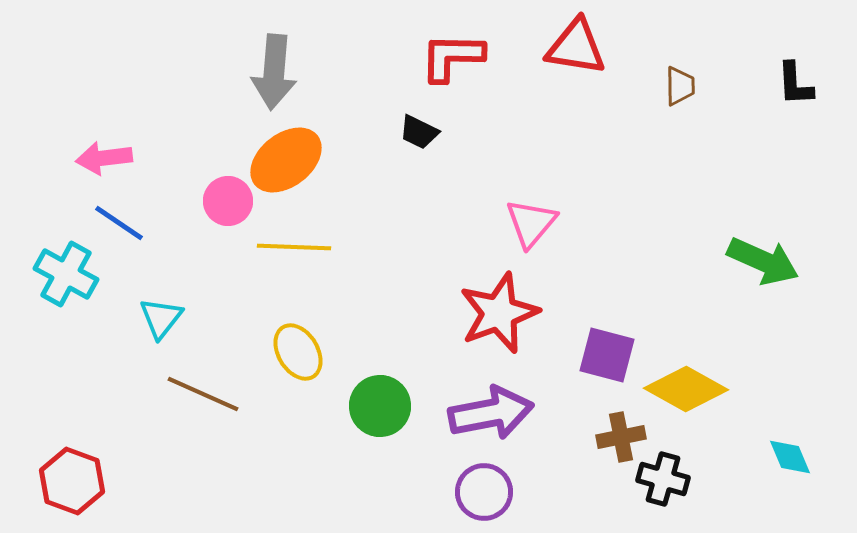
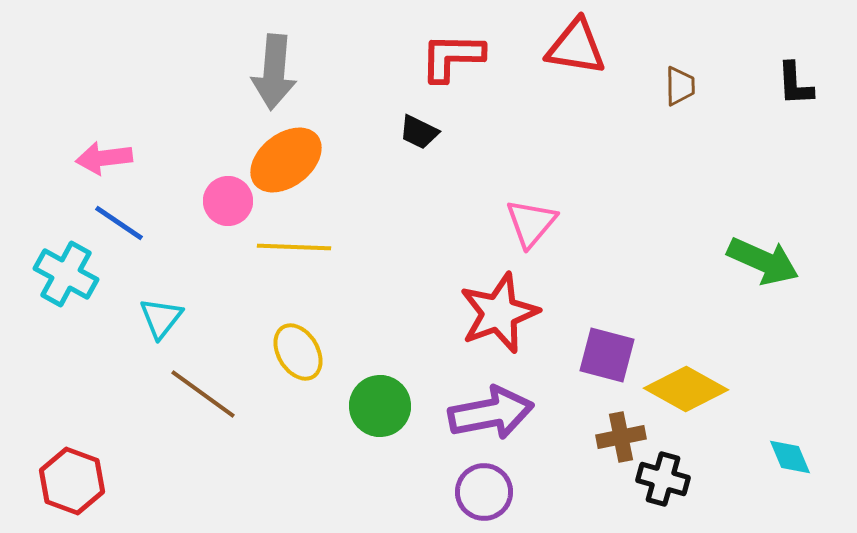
brown line: rotated 12 degrees clockwise
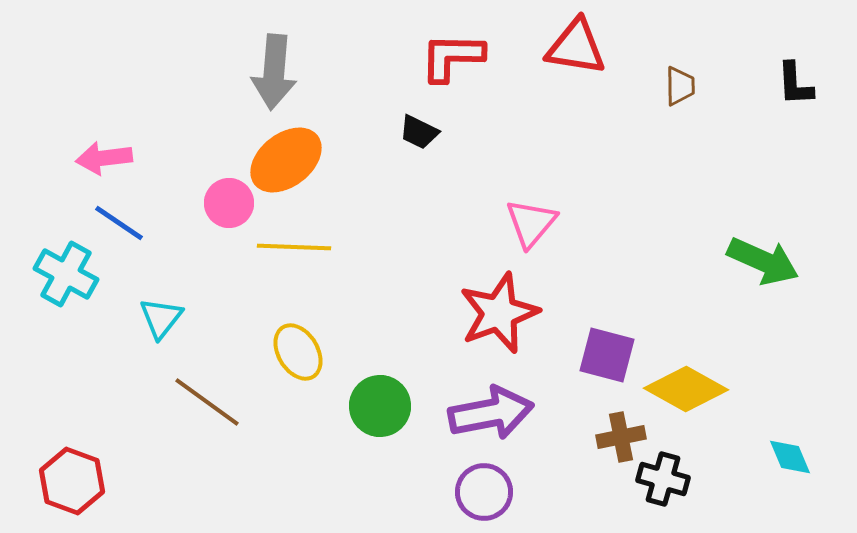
pink circle: moved 1 px right, 2 px down
brown line: moved 4 px right, 8 px down
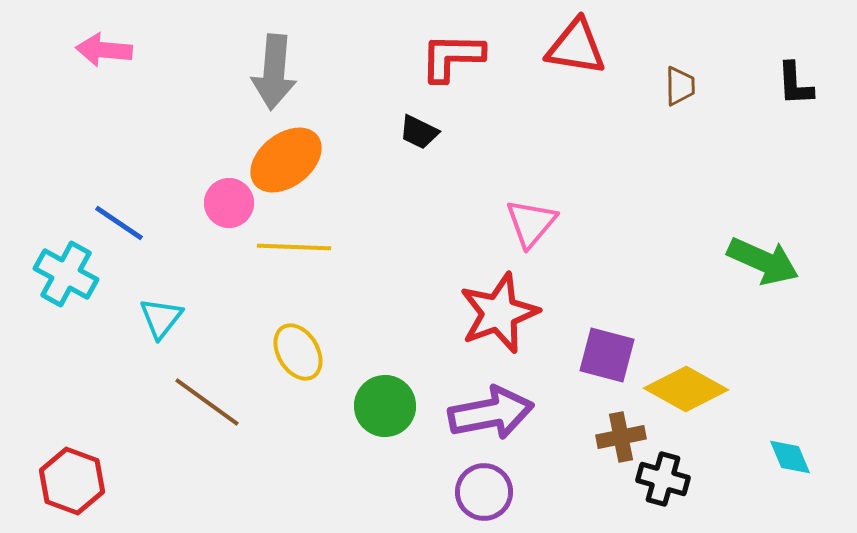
pink arrow: moved 108 px up; rotated 12 degrees clockwise
green circle: moved 5 px right
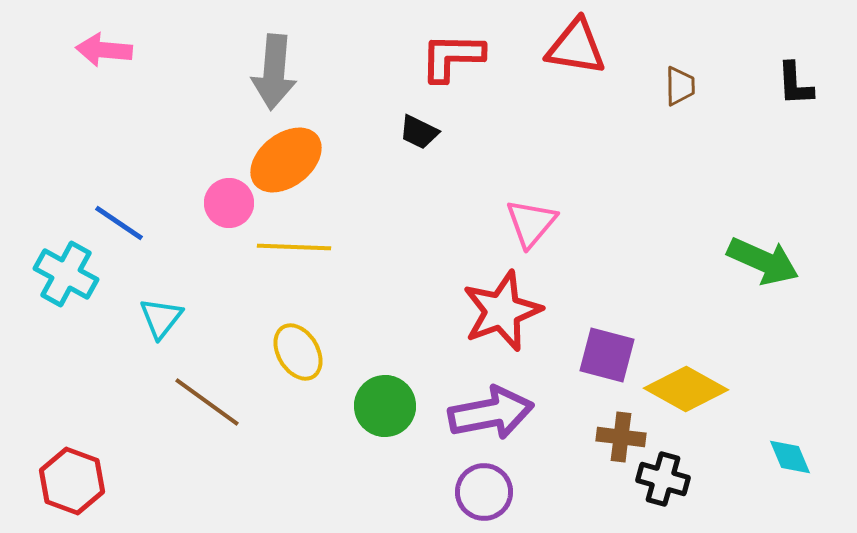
red star: moved 3 px right, 2 px up
brown cross: rotated 18 degrees clockwise
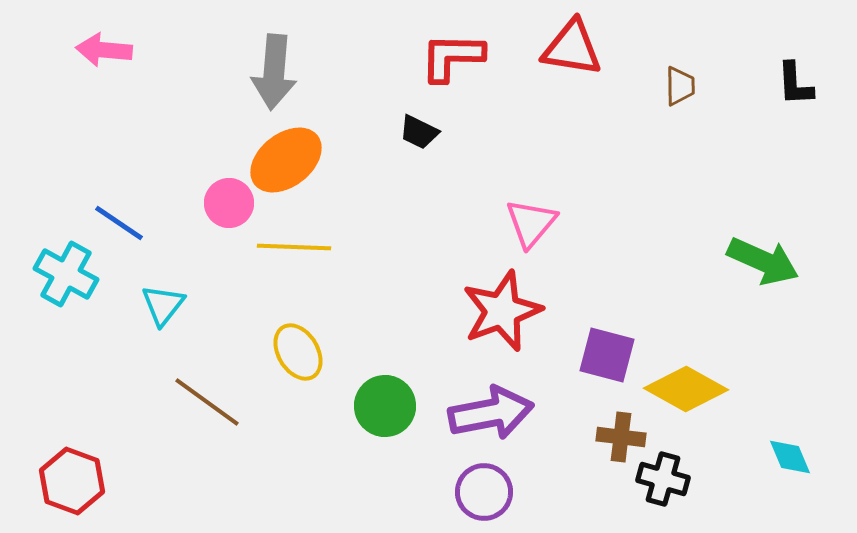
red triangle: moved 4 px left, 1 px down
cyan triangle: moved 2 px right, 13 px up
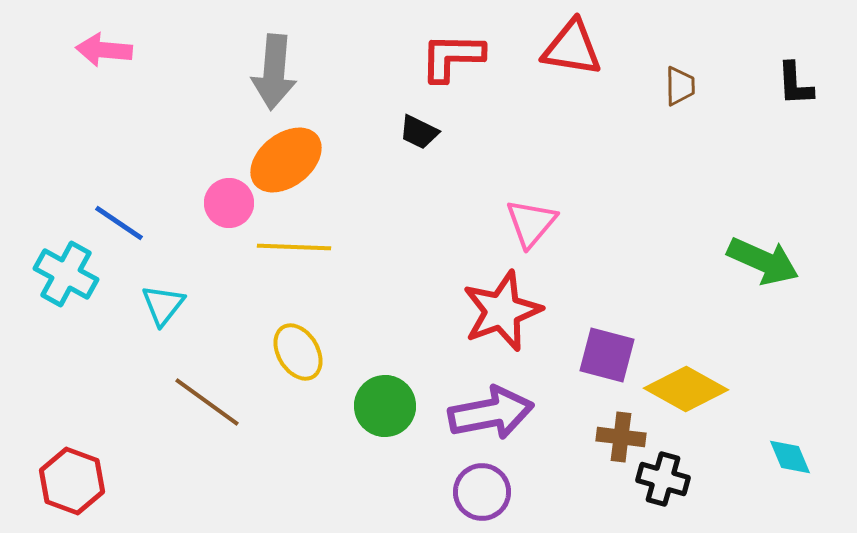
purple circle: moved 2 px left
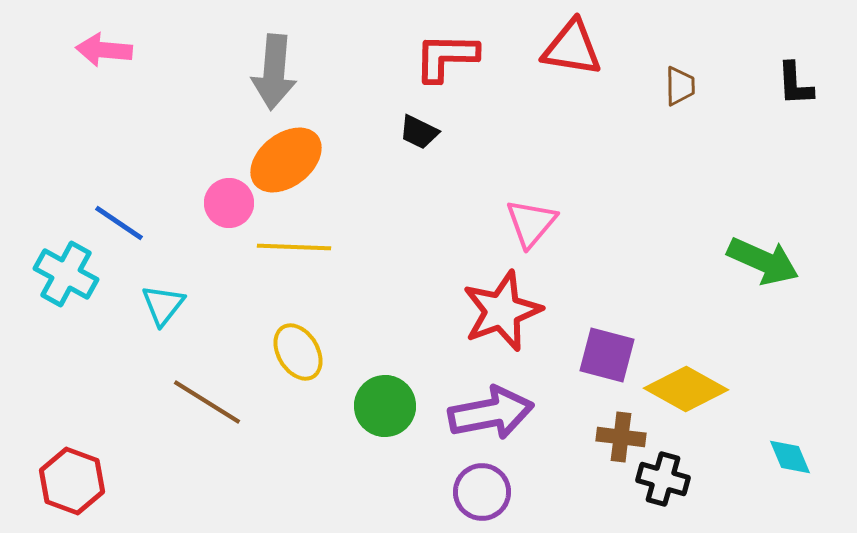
red L-shape: moved 6 px left
brown line: rotated 4 degrees counterclockwise
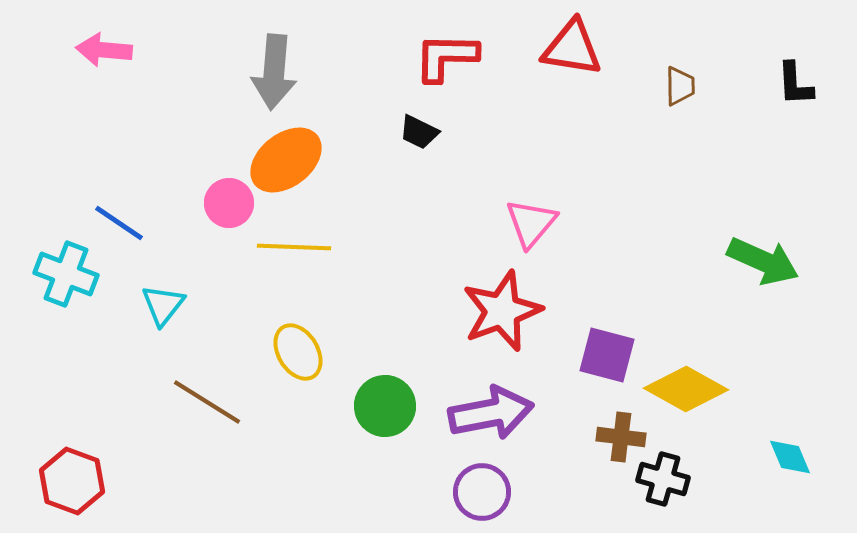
cyan cross: rotated 8 degrees counterclockwise
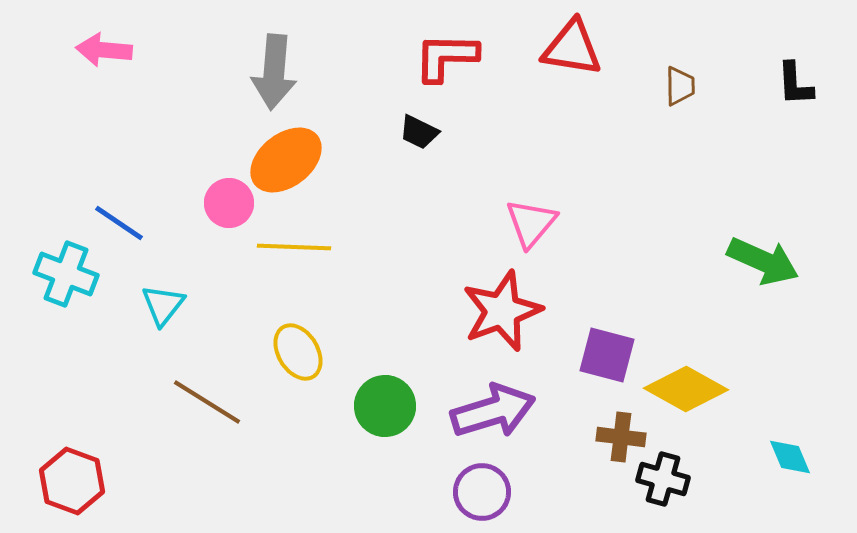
purple arrow: moved 2 px right, 2 px up; rotated 6 degrees counterclockwise
